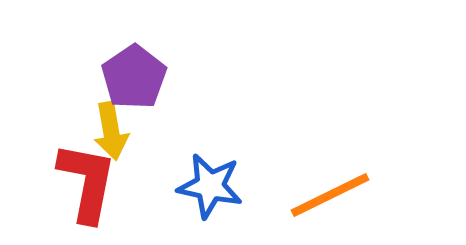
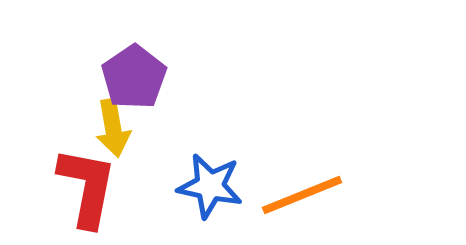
yellow arrow: moved 2 px right, 3 px up
red L-shape: moved 5 px down
orange line: moved 28 px left; rotated 4 degrees clockwise
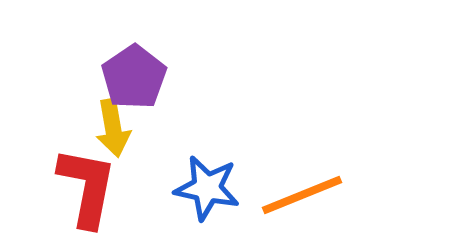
blue star: moved 3 px left, 2 px down
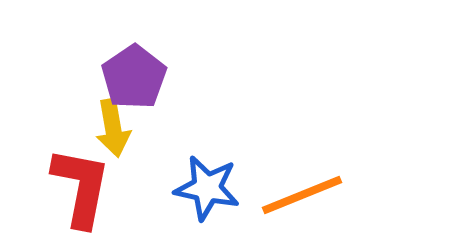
red L-shape: moved 6 px left
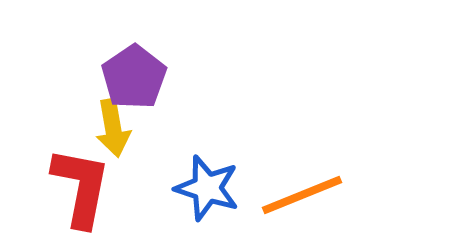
blue star: rotated 6 degrees clockwise
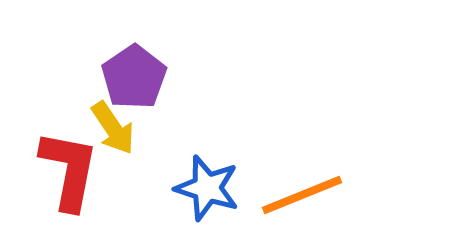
yellow arrow: rotated 24 degrees counterclockwise
red L-shape: moved 12 px left, 17 px up
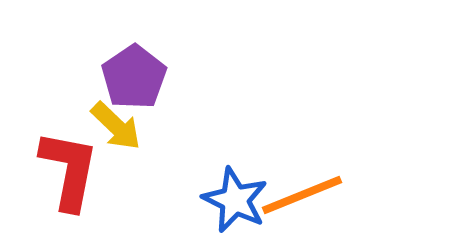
yellow arrow: moved 3 px right, 2 px up; rotated 12 degrees counterclockwise
blue star: moved 28 px right, 12 px down; rotated 8 degrees clockwise
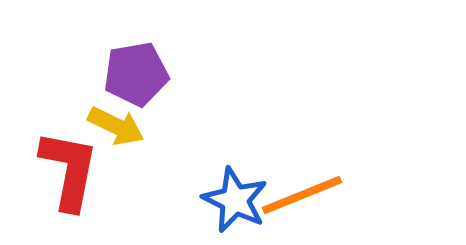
purple pentagon: moved 2 px right, 3 px up; rotated 24 degrees clockwise
yellow arrow: rotated 18 degrees counterclockwise
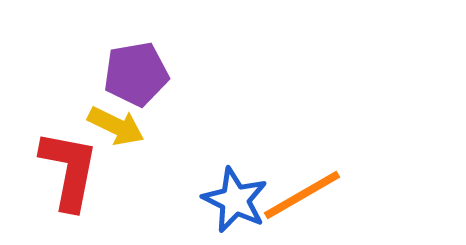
orange line: rotated 8 degrees counterclockwise
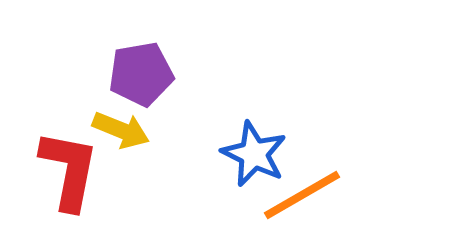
purple pentagon: moved 5 px right
yellow arrow: moved 5 px right, 4 px down; rotated 4 degrees counterclockwise
blue star: moved 19 px right, 46 px up
